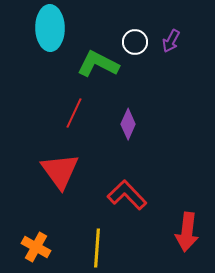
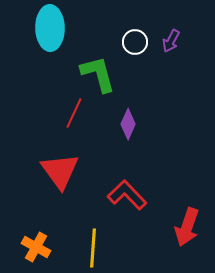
green L-shape: moved 10 px down; rotated 48 degrees clockwise
red arrow: moved 5 px up; rotated 12 degrees clockwise
yellow line: moved 4 px left
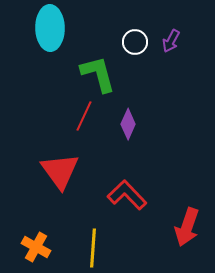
red line: moved 10 px right, 3 px down
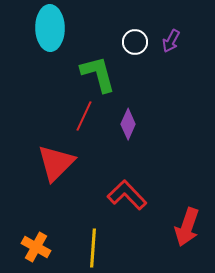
red triangle: moved 4 px left, 8 px up; rotated 21 degrees clockwise
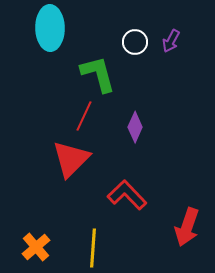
purple diamond: moved 7 px right, 3 px down
red triangle: moved 15 px right, 4 px up
orange cross: rotated 20 degrees clockwise
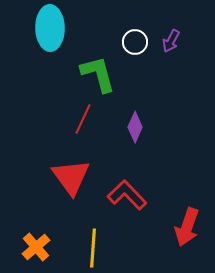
red line: moved 1 px left, 3 px down
red triangle: moved 18 px down; rotated 21 degrees counterclockwise
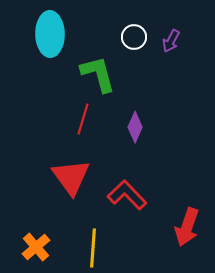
cyan ellipse: moved 6 px down
white circle: moved 1 px left, 5 px up
red line: rotated 8 degrees counterclockwise
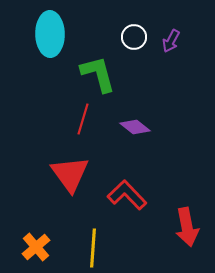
purple diamond: rotated 76 degrees counterclockwise
red triangle: moved 1 px left, 3 px up
red arrow: rotated 30 degrees counterclockwise
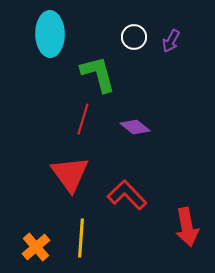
yellow line: moved 12 px left, 10 px up
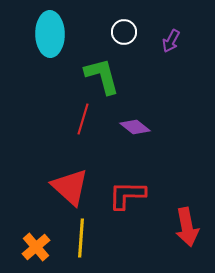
white circle: moved 10 px left, 5 px up
green L-shape: moved 4 px right, 2 px down
red triangle: moved 13 px down; rotated 12 degrees counterclockwise
red L-shape: rotated 45 degrees counterclockwise
